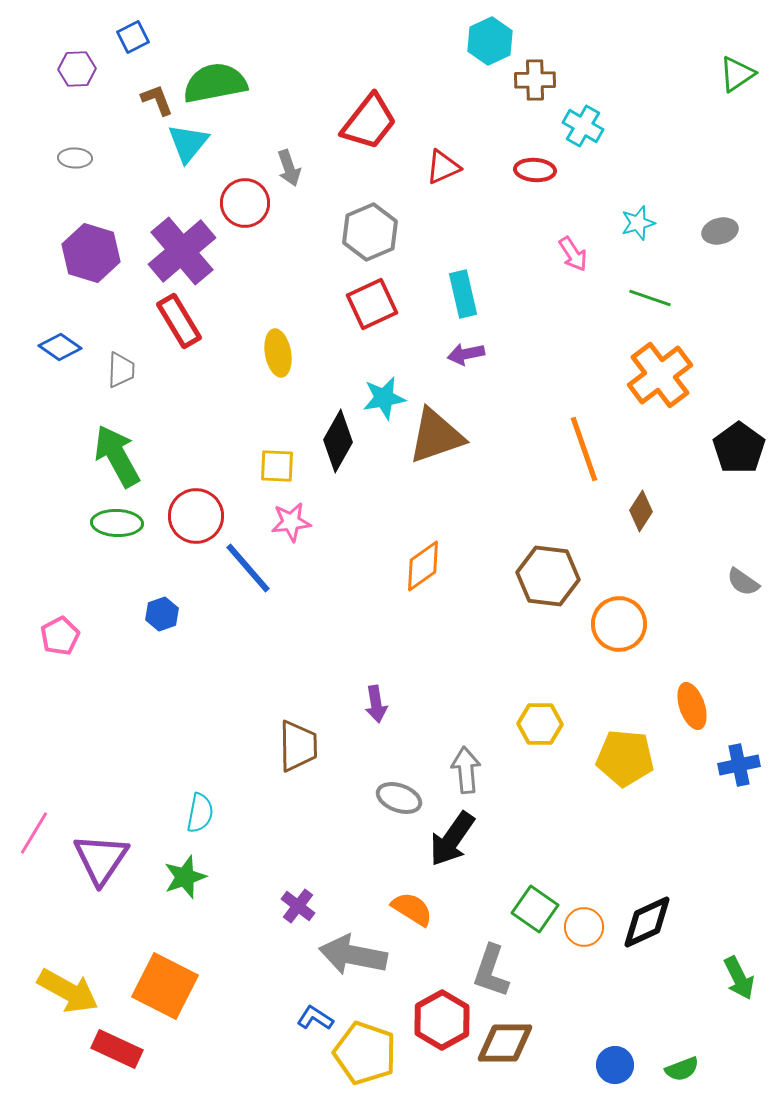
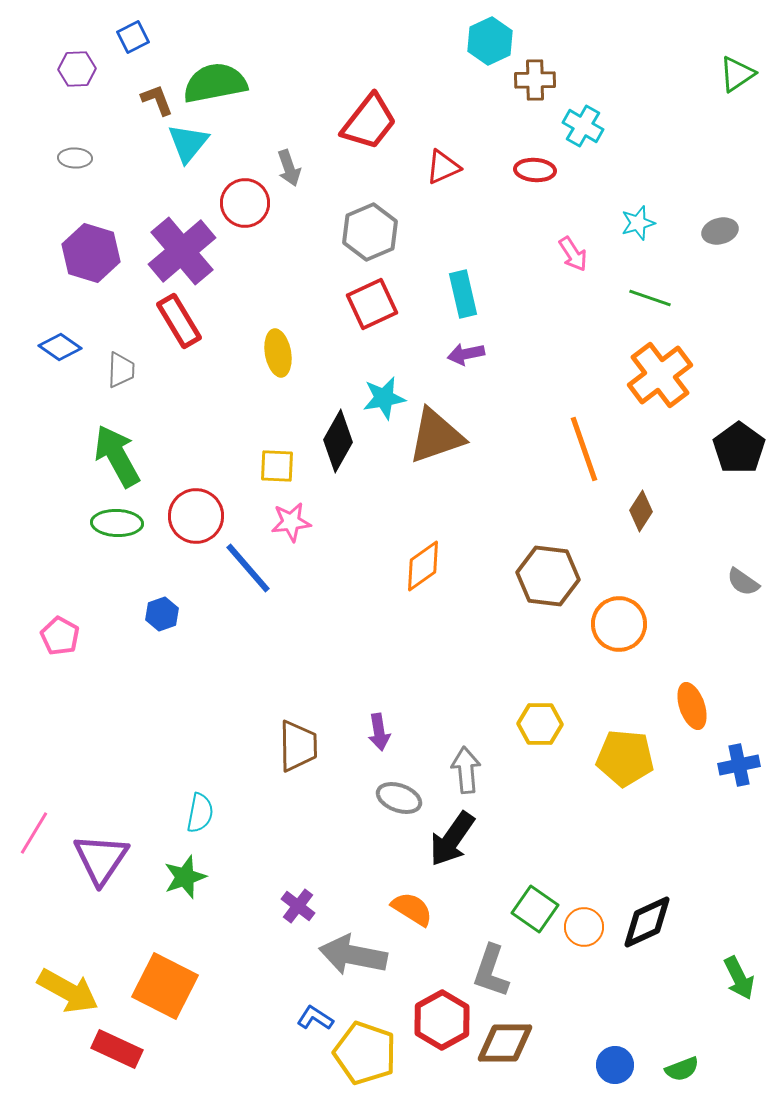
pink pentagon at (60, 636): rotated 15 degrees counterclockwise
purple arrow at (376, 704): moved 3 px right, 28 px down
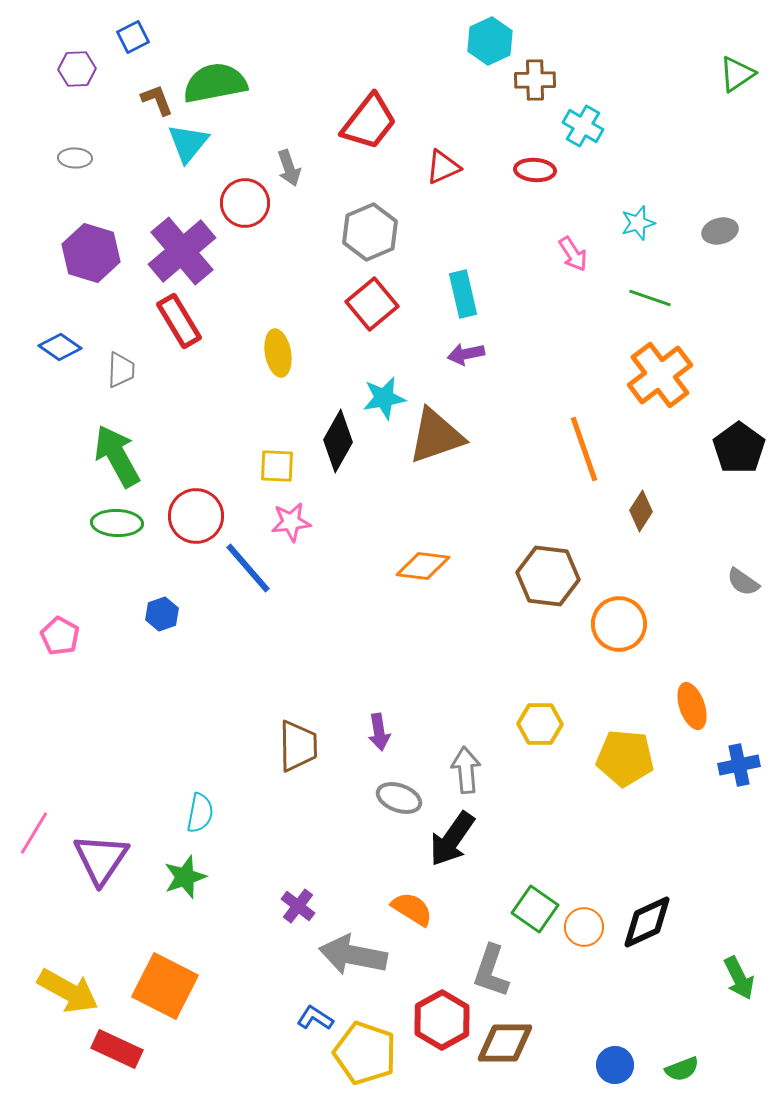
red square at (372, 304): rotated 15 degrees counterclockwise
orange diamond at (423, 566): rotated 42 degrees clockwise
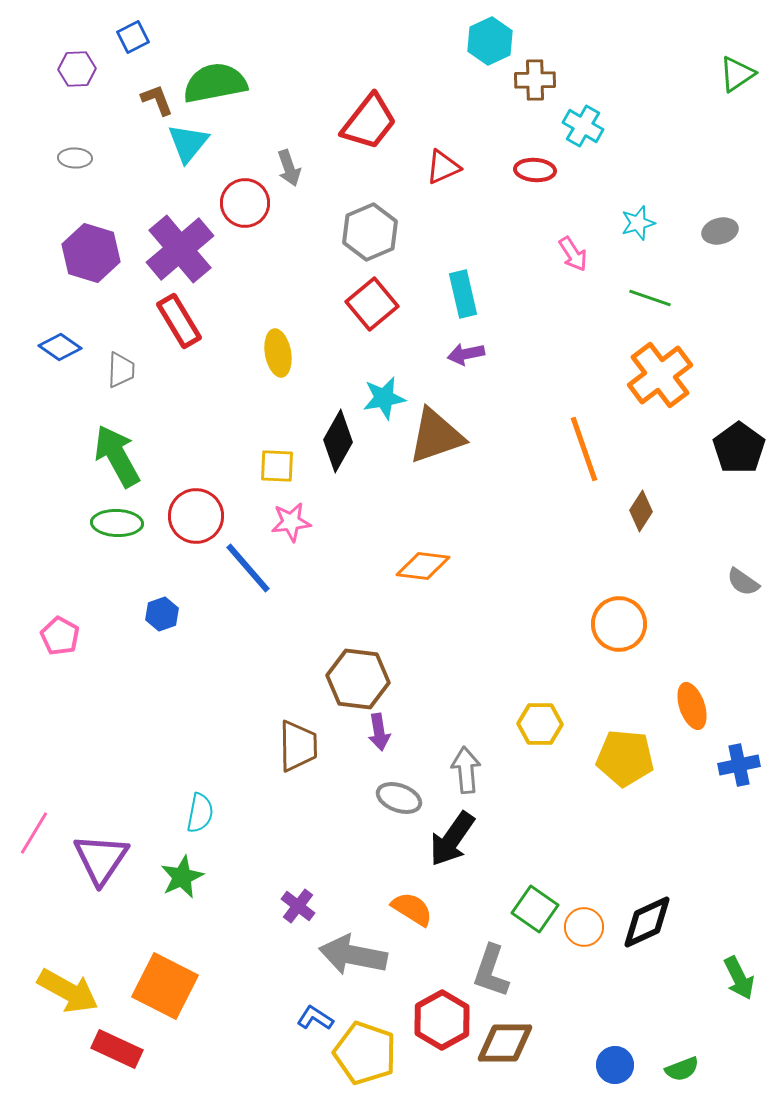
purple cross at (182, 251): moved 2 px left, 2 px up
brown hexagon at (548, 576): moved 190 px left, 103 px down
green star at (185, 877): moved 3 px left; rotated 6 degrees counterclockwise
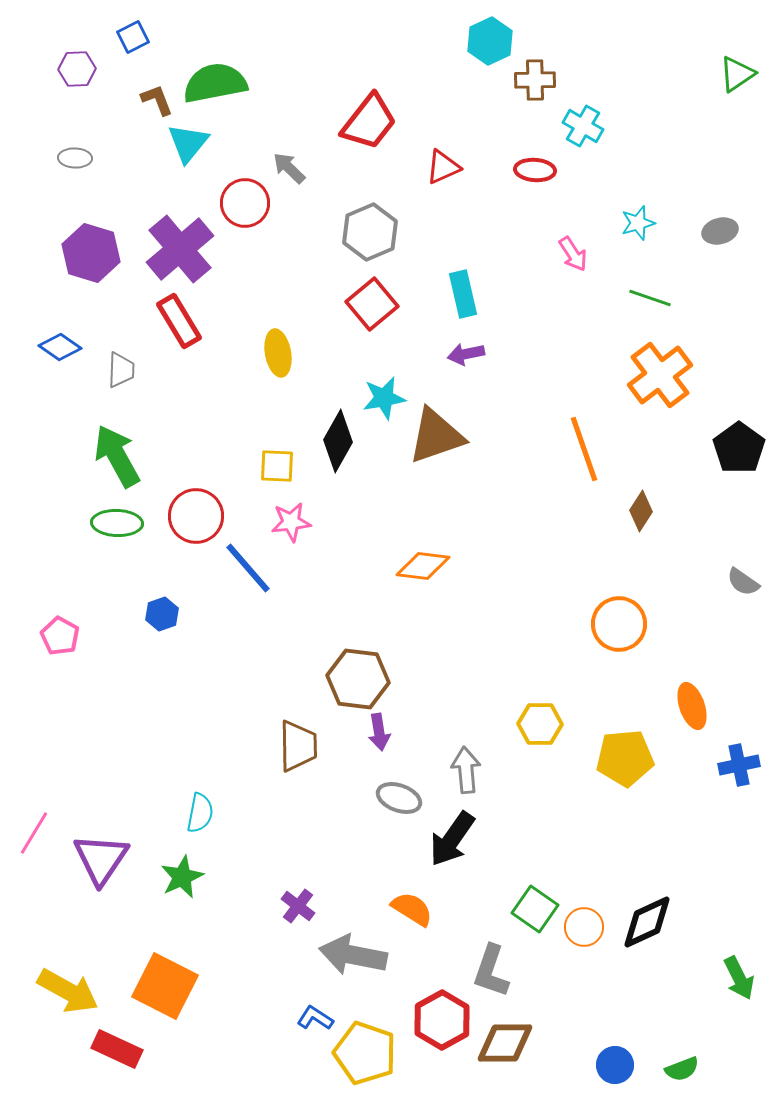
gray arrow at (289, 168): rotated 153 degrees clockwise
yellow pentagon at (625, 758): rotated 10 degrees counterclockwise
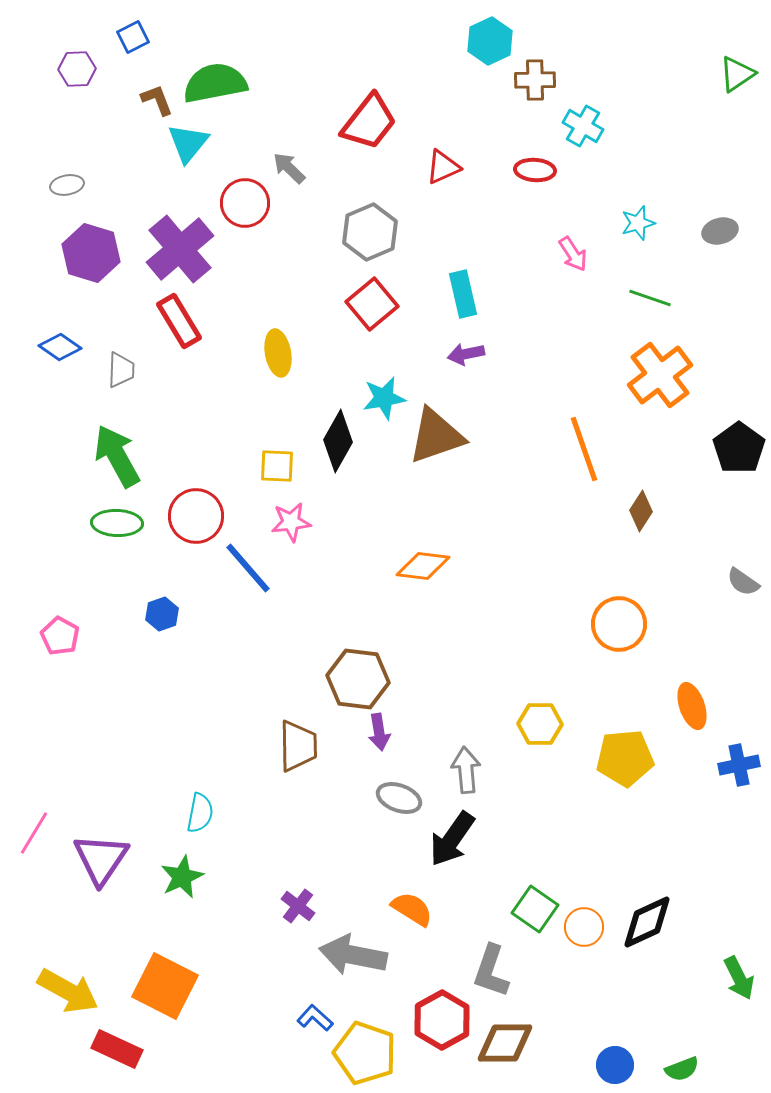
gray ellipse at (75, 158): moved 8 px left, 27 px down; rotated 12 degrees counterclockwise
blue L-shape at (315, 1018): rotated 9 degrees clockwise
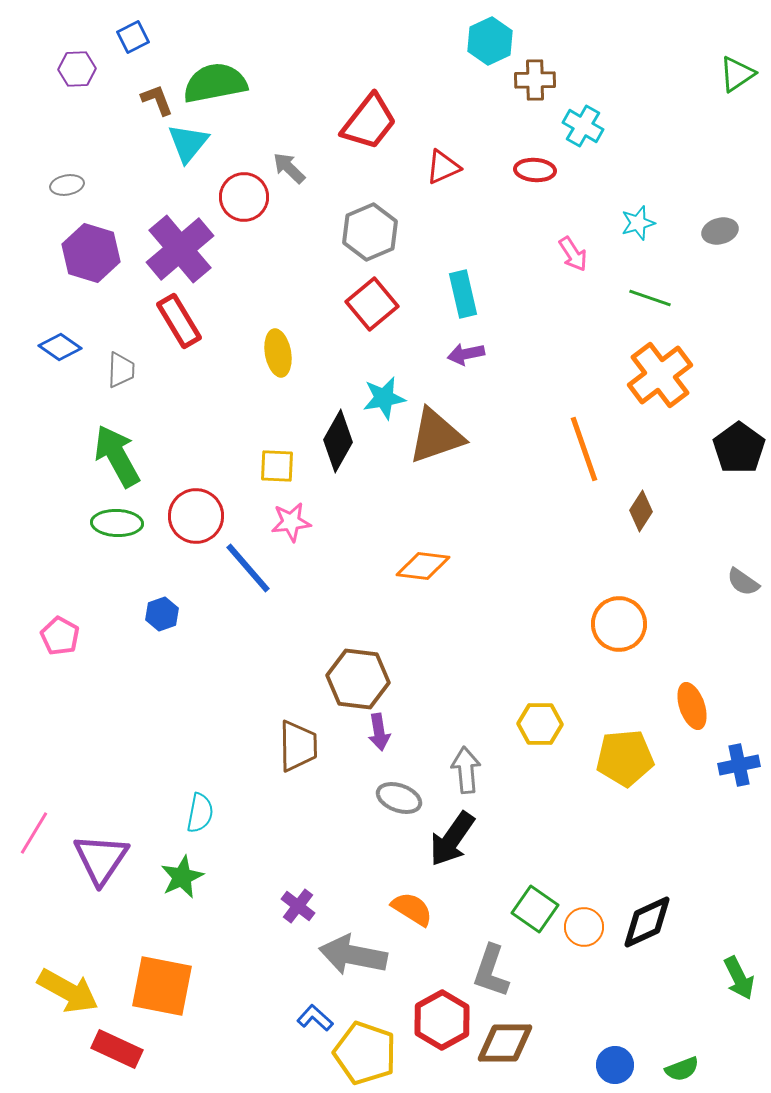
red circle at (245, 203): moved 1 px left, 6 px up
orange square at (165, 986): moved 3 px left; rotated 16 degrees counterclockwise
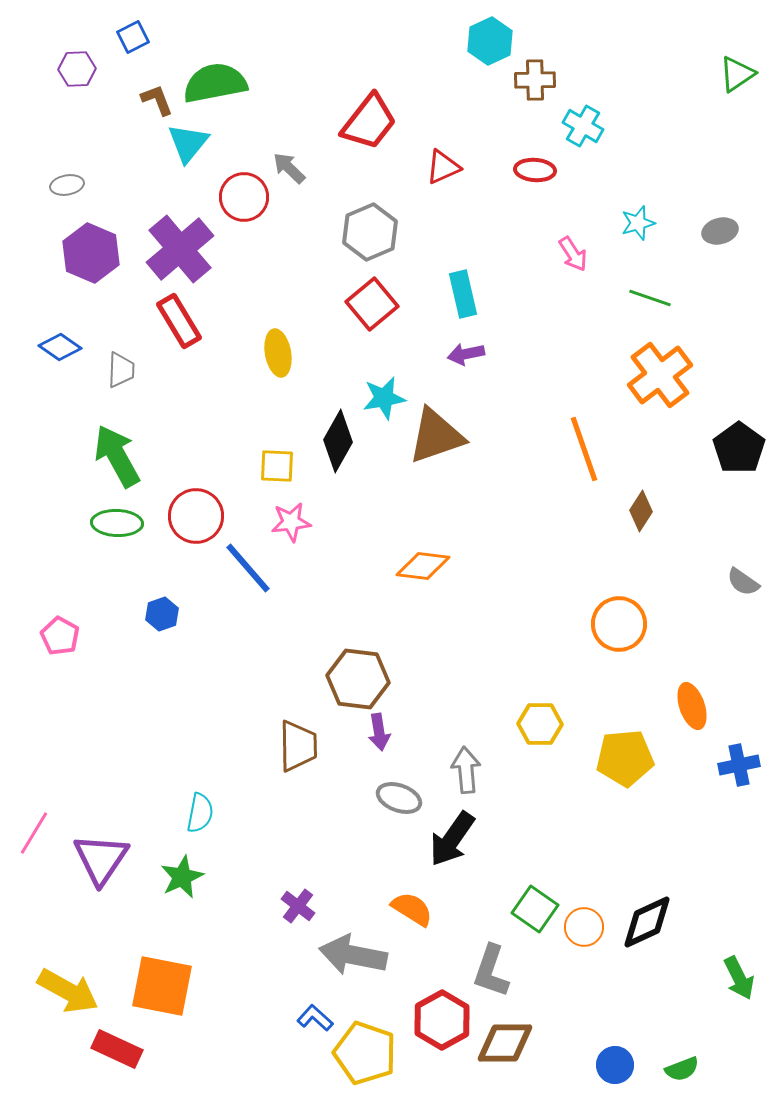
purple hexagon at (91, 253): rotated 6 degrees clockwise
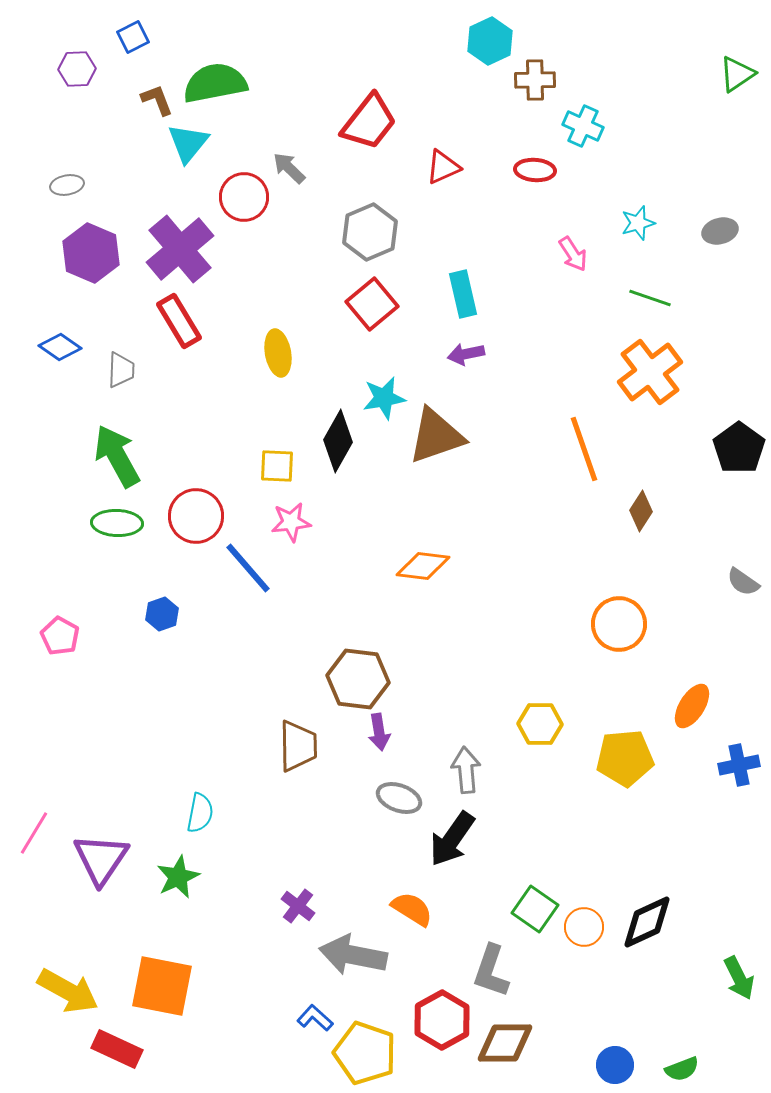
cyan cross at (583, 126): rotated 6 degrees counterclockwise
orange cross at (660, 375): moved 10 px left, 3 px up
orange ellipse at (692, 706): rotated 51 degrees clockwise
green star at (182, 877): moved 4 px left
